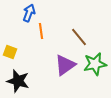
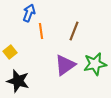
brown line: moved 5 px left, 6 px up; rotated 60 degrees clockwise
yellow square: rotated 32 degrees clockwise
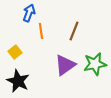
yellow square: moved 5 px right
black star: rotated 10 degrees clockwise
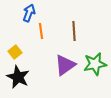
brown line: rotated 24 degrees counterclockwise
black star: moved 4 px up
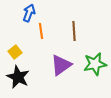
purple triangle: moved 4 px left
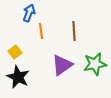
purple triangle: moved 1 px right
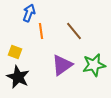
brown line: rotated 36 degrees counterclockwise
yellow square: rotated 32 degrees counterclockwise
green star: moved 1 px left, 1 px down
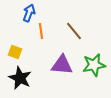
purple triangle: rotated 40 degrees clockwise
black star: moved 2 px right, 1 px down
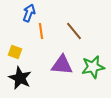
green star: moved 1 px left, 2 px down
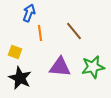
orange line: moved 1 px left, 2 px down
purple triangle: moved 2 px left, 2 px down
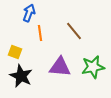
black star: moved 1 px right, 2 px up
